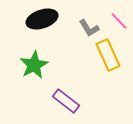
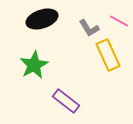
pink line: rotated 18 degrees counterclockwise
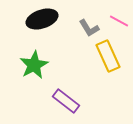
yellow rectangle: moved 1 px down
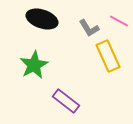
black ellipse: rotated 36 degrees clockwise
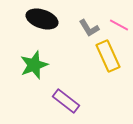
pink line: moved 4 px down
green star: rotated 8 degrees clockwise
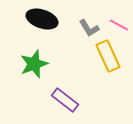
green star: moved 1 px up
purple rectangle: moved 1 px left, 1 px up
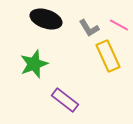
black ellipse: moved 4 px right
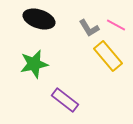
black ellipse: moved 7 px left
pink line: moved 3 px left
yellow rectangle: rotated 16 degrees counterclockwise
green star: rotated 8 degrees clockwise
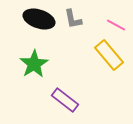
gray L-shape: moved 16 px left, 9 px up; rotated 20 degrees clockwise
yellow rectangle: moved 1 px right, 1 px up
green star: rotated 20 degrees counterclockwise
